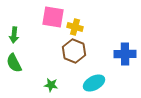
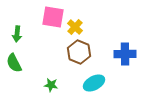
yellow cross: rotated 28 degrees clockwise
green arrow: moved 3 px right, 1 px up
brown hexagon: moved 5 px right, 1 px down
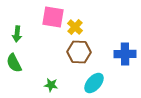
brown hexagon: rotated 20 degrees counterclockwise
cyan ellipse: rotated 20 degrees counterclockwise
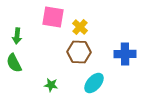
yellow cross: moved 5 px right
green arrow: moved 2 px down
